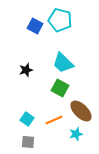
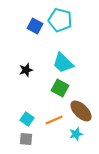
gray square: moved 2 px left, 3 px up
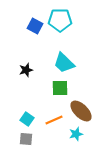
cyan pentagon: rotated 15 degrees counterclockwise
cyan trapezoid: moved 1 px right
green square: rotated 30 degrees counterclockwise
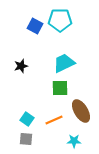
cyan trapezoid: rotated 110 degrees clockwise
black star: moved 5 px left, 4 px up
brown ellipse: rotated 15 degrees clockwise
cyan star: moved 2 px left, 7 px down; rotated 16 degrees clockwise
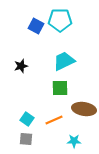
blue square: moved 1 px right
cyan trapezoid: moved 2 px up
brown ellipse: moved 3 px right, 2 px up; rotated 50 degrees counterclockwise
